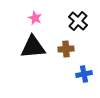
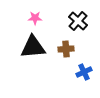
pink star: rotated 24 degrees counterclockwise
blue cross: moved 2 px up; rotated 14 degrees counterclockwise
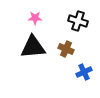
black cross: rotated 24 degrees counterclockwise
brown cross: rotated 28 degrees clockwise
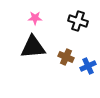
brown cross: moved 8 px down
blue cross: moved 4 px right, 6 px up
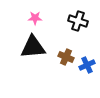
blue cross: moved 1 px left, 1 px up
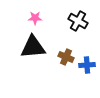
black cross: rotated 12 degrees clockwise
blue cross: rotated 21 degrees clockwise
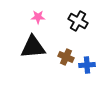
pink star: moved 3 px right, 1 px up
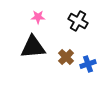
brown cross: rotated 21 degrees clockwise
blue cross: moved 1 px right, 1 px up; rotated 14 degrees counterclockwise
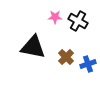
pink star: moved 17 px right
black triangle: rotated 16 degrees clockwise
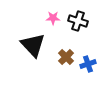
pink star: moved 2 px left, 1 px down
black cross: rotated 12 degrees counterclockwise
black triangle: moved 2 px up; rotated 36 degrees clockwise
